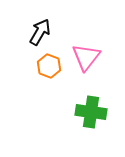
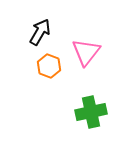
pink triangle: moved 5 px up
green cross: rotated 20 degrees counterclockwise
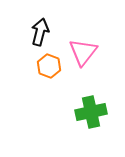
black arrow: rotated 16 degrees counterclockwise
pink triangle: moved 3 px left
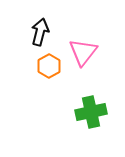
orange hexagon: rotated 10 degrees clockwise
